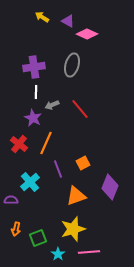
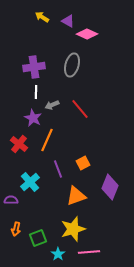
orange line: moved 1 px right, 3 px up
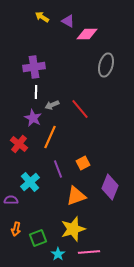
pink diamond: rotated 25 degrees counterclockwise
gray ellipse: moved 34 px right
orange line: moved 3 px right, 3 px up
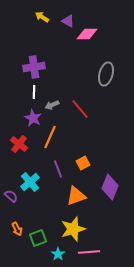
gray ellipse: moved 9 px down
white line: moved 2 px left
purple semicircle: moved 4 px up; rotated 40 degrees clockwise
orange arrow: moved 1 px right; rotated 40 degrees counterclockwise
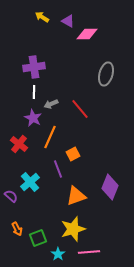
gray arrow: moved 1 px left, 1 px up
orange square: moved 10 px left, 9 px up
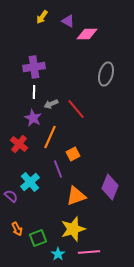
yellow arrow: rotated 88 degrees counterclockwise
red line: moved 4 px left
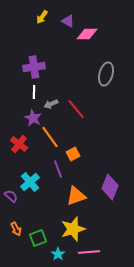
orange line: rotated 60 degrees counterclockwise
orange arrow: moved 1 px left
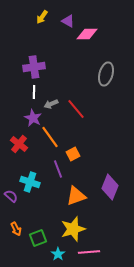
cyan cross: rotated 30 degrees counterclockwise
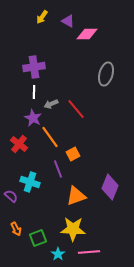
yellow star: rotated 20 degrees clockwise
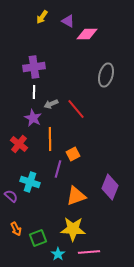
gray ellipse: moved 1 px down
orange line: moved 2 px down; rotated 35 degrees clockwise
purple line: rotated 36 degrees clockwise
